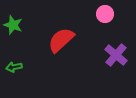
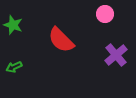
red semicircle: rotated 92 degrees counterclockwise
purple cross: rotated 10 degrees clockwise
green arrow: rotated 14 degrees counterclockwise
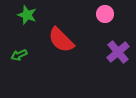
green star: moved 14 px right, 10 px up
purple cross: moved 2 px right, 3 px up
green arrow: moved 5 px right, 12 px up
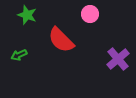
pink circle: moved 15 px left
purple cross: moved 7 px down
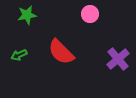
green star: rotated 30 degrees counterclockwise
red semicircle: moved 12 px down
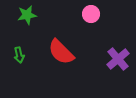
pink circle: moved 1 px right
green arrow: rotated 77 degrees counterclockwise
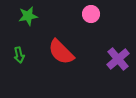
green star: moved 1 px right, 1 px down
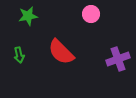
purple cross: rotated 20 degrees clockwise
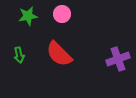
pink circle: moved 29 px left
red semicircle: moved 2 px left, 2 px down
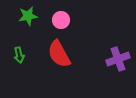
pink circle: moved 1 px left, 6 px down
red semicircle: rotated 16 degrees clockwise
